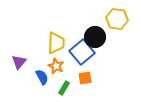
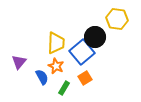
orange square: rotated 24 degrees counterclockwise
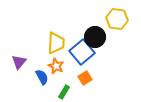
green rectangle: moved 4 px down
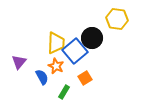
black circle: moved 3 px left, 1 px down
blue square: moved 7 px left, 1 px up
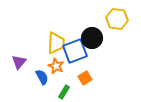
blue square: rotated 20 degrees clockwise
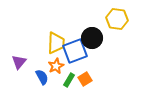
orange star: rotated 21 degrees clockwise
orange square: moved 1 px down
green rectangle: moved 5 px right, 12 px up
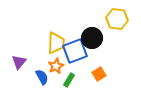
orange square: moved 14 px right, 5 px up
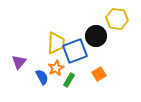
black circle: moved 4 px right, 2 px up
orange star: moved 2 px down
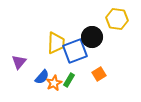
black circle: moved 4 px left, 1 px down
orange star: moved 2 px left, 15 px down
blue semicircle: rotated 70 degrees clockwise
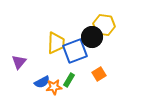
yellow hexagon: moved 13 px left, 6 px down
blue semicircle: moved 5 px down; rotated 21 degrees clockwise
orange star: moved 4 px down; rotated 21 degrees clockwise
